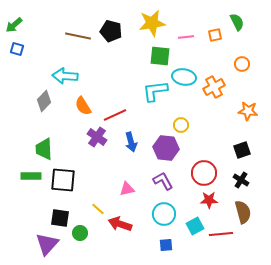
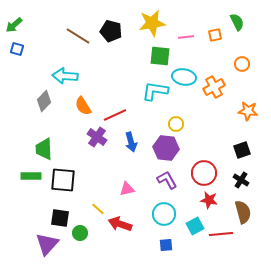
brown line at (78, 36): rotated 20 degrees clockwise
cyan L-shape at (155, 91): rotated 16 degrees clockwise
yellow circle at (181, 125): moved 5 px left, 1 px up
purple L-shape at (163, 181): moved 4 px right, 1 px up
red star at (209, 200): rotated 12 degrees clockwise
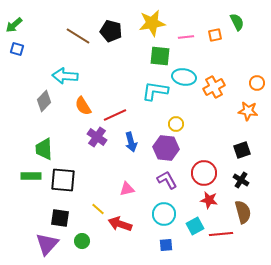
orange circle at (242, 64): moved 15 px right, 19 px down
green circle at (80, 233): moved 2 px right, 8 px down
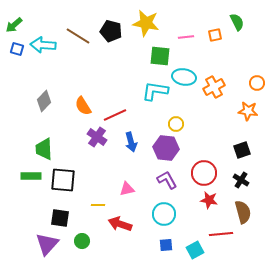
yellow star at (152, 23): moved 6 px left; rotated 20 degrees clockwise
cyan arrow at (65, 76): moved 22 px left, 31 px up
yellow line at (98, 209): moved 4 px up; rotated 40 degrees counterclockwise
cyan square at (195, 226): moved 24 px down
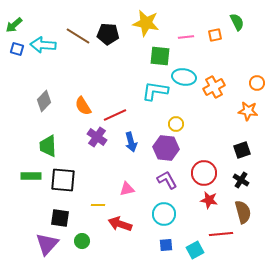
black pentagon at (111, 31): moved 3 px left, 3 px down; rotated 10 degrees counterclockwise
green trapezoid at (44, 149): moved 4 px right, 3 px up
